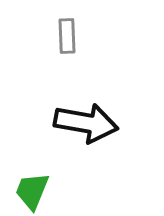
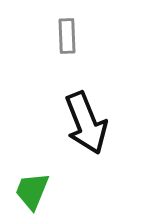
black arrow: rotated 58 degrees clockwise
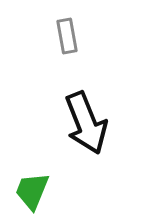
gray rectangle: rotated 8 degrees counterclockwise
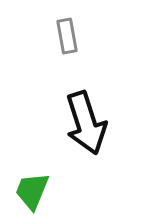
black arrow: rotated 4 degrees clockwise
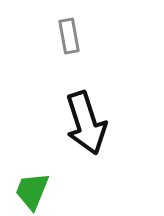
gray rectangle: moved 2 px right
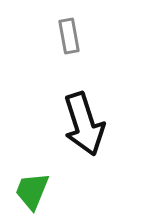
black arrow: moved 2 px left, 1 px down
